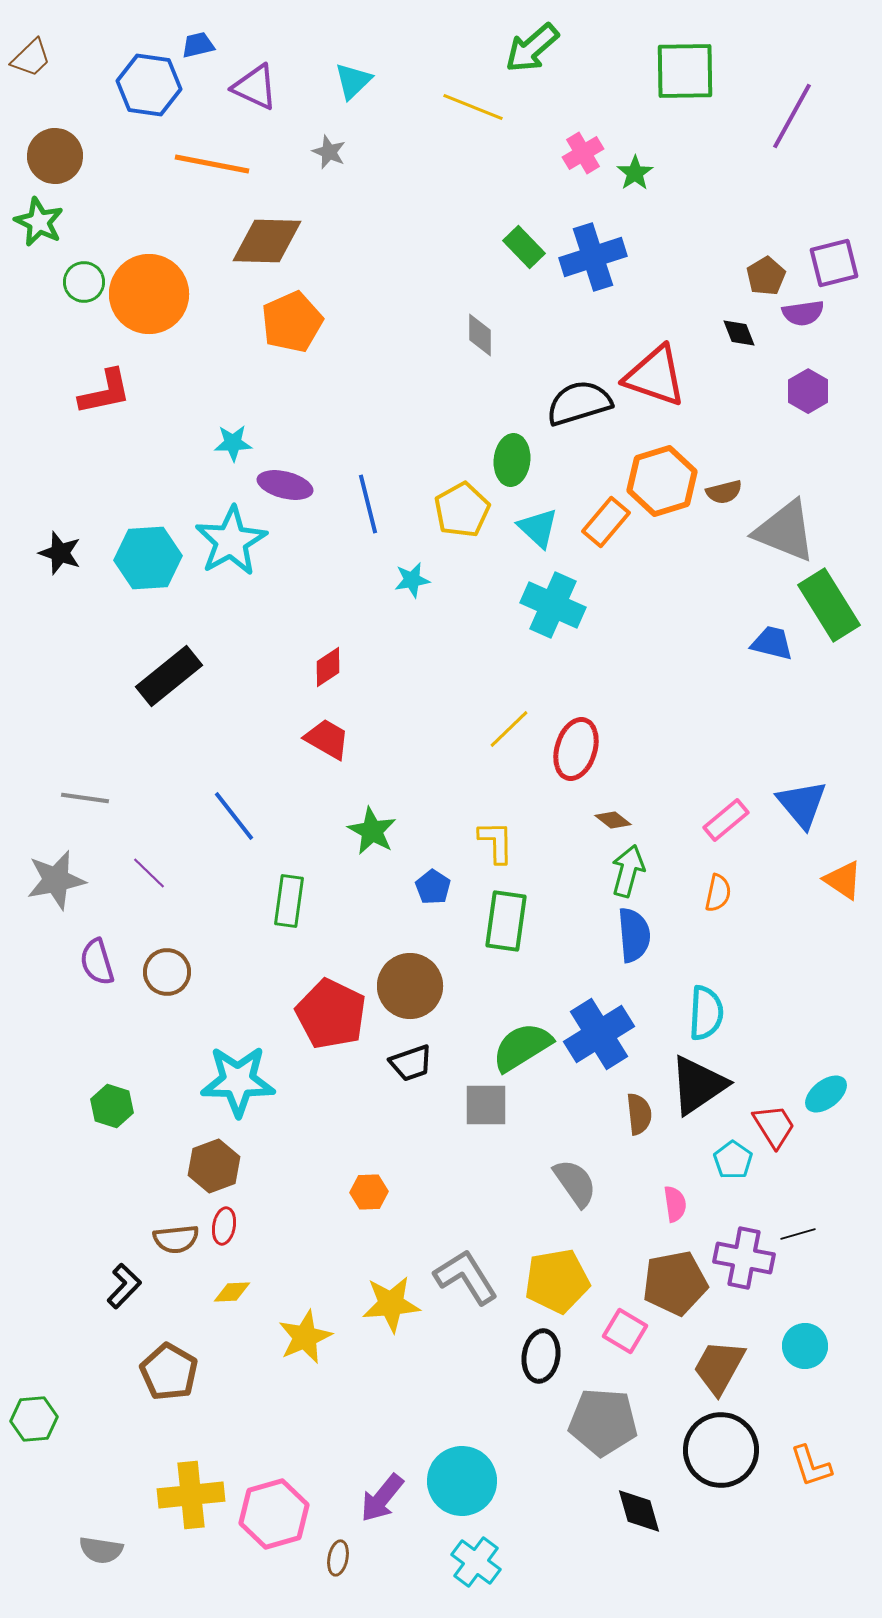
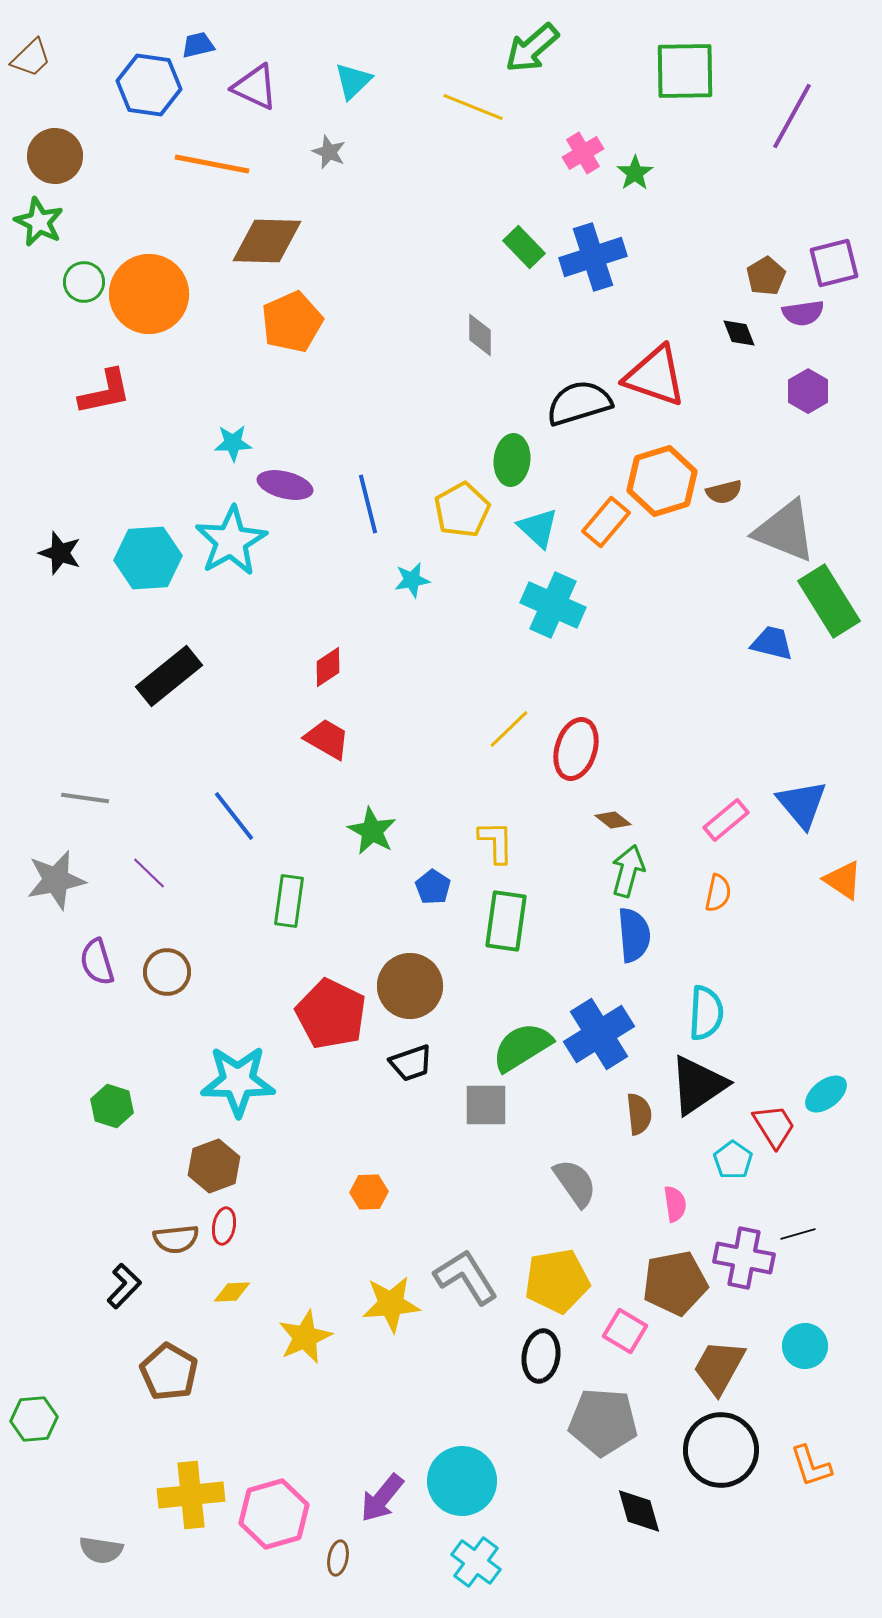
green rectangle at (829, 605): moved 4 px up
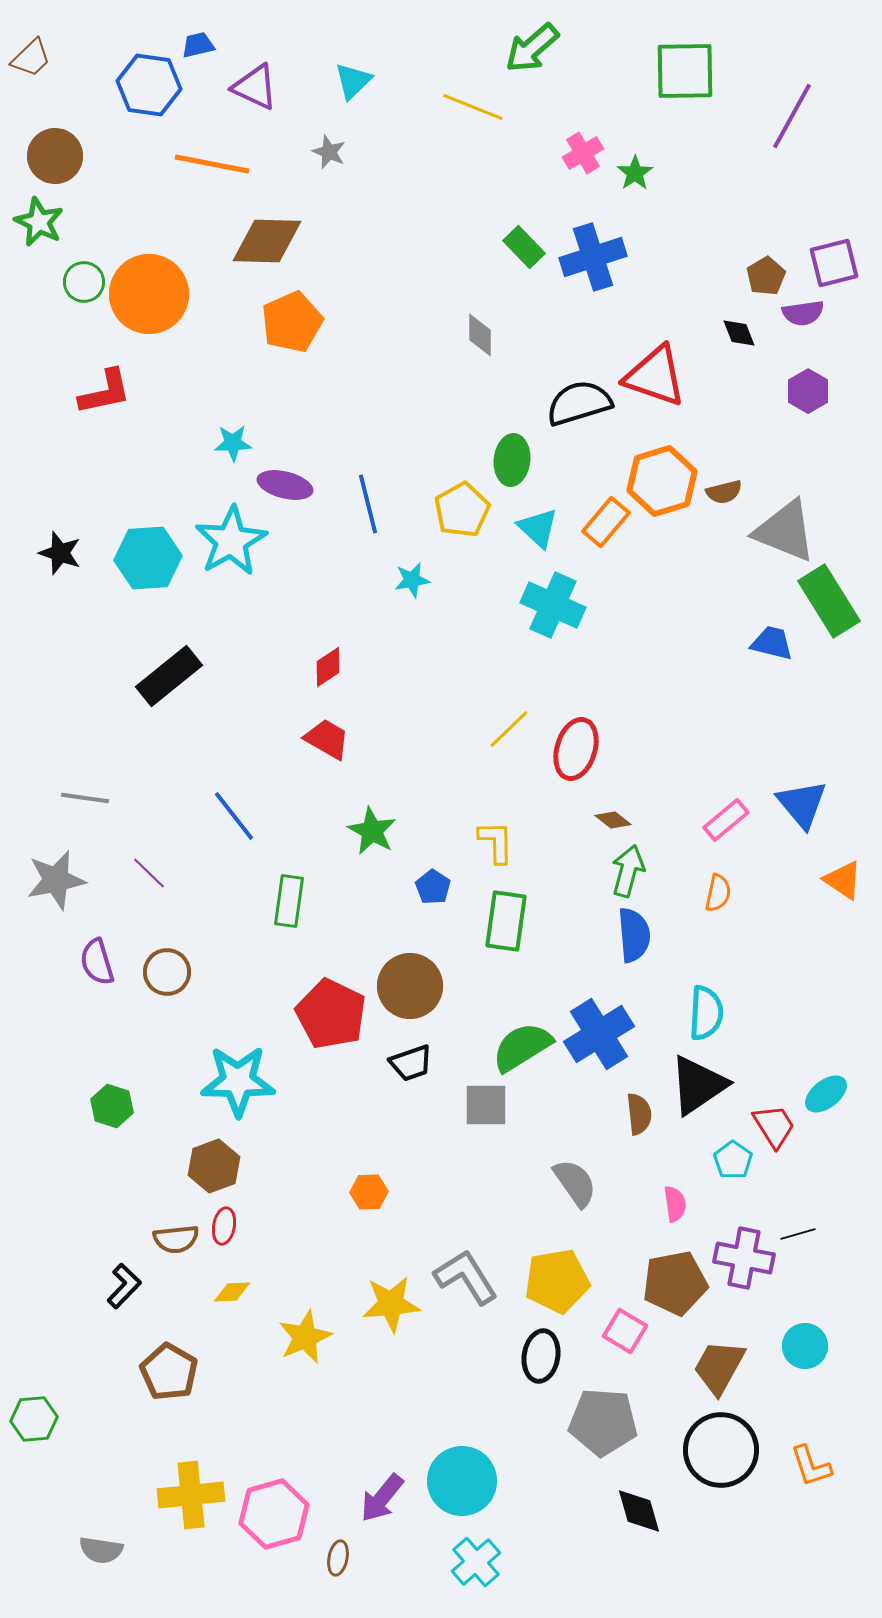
cyan cross at (476, 1562): rotated 12 degrees clockwise
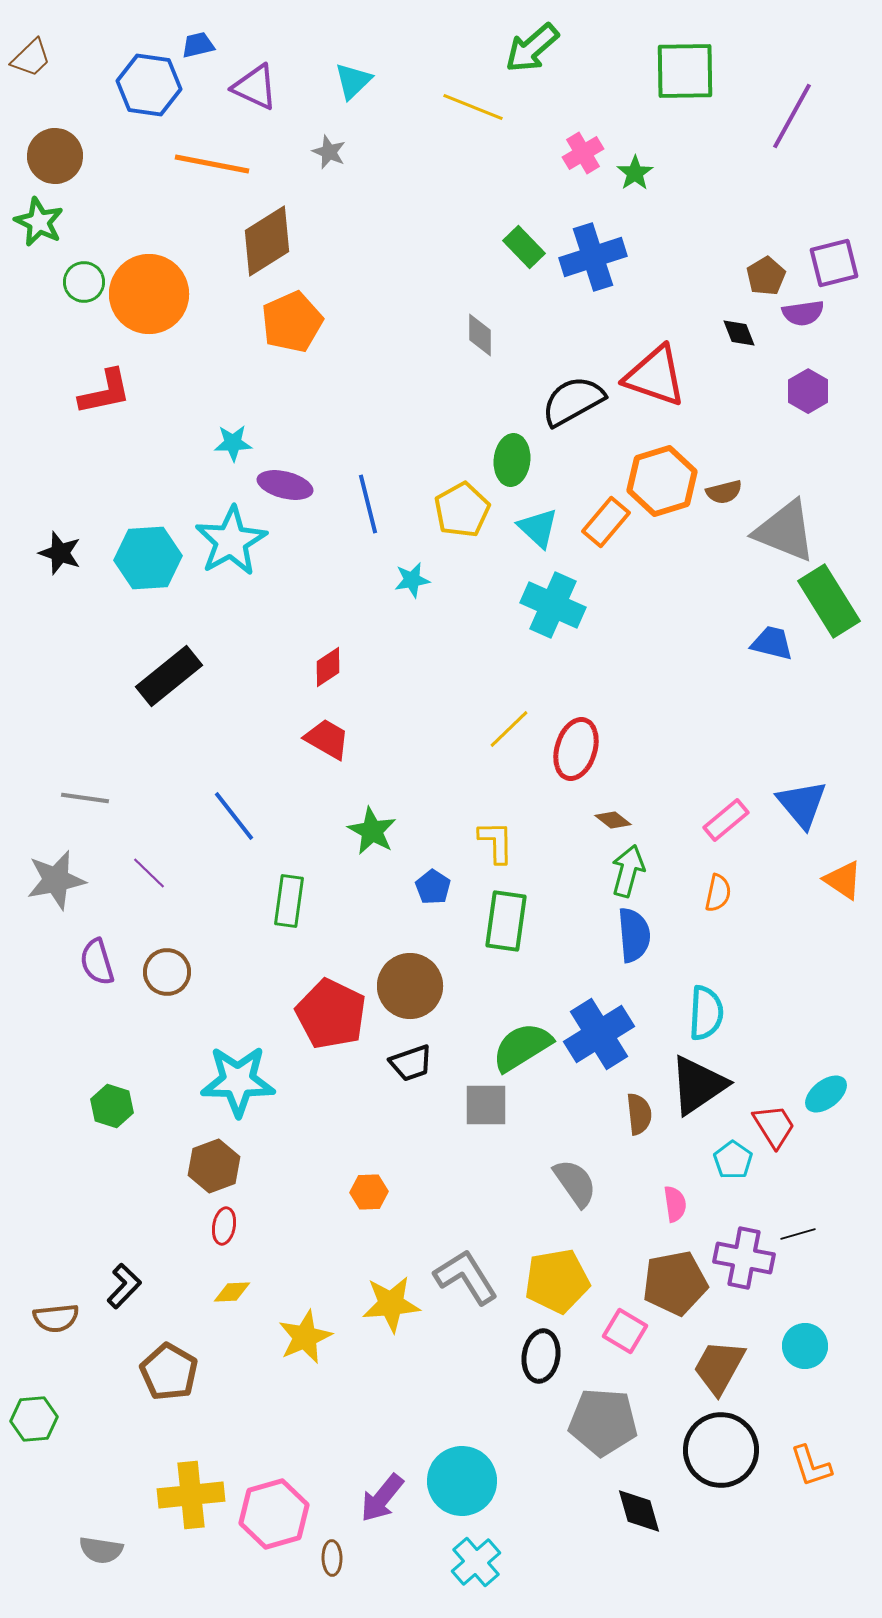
brown diamond at (267, 241): rotated 34 degrees counterclockwise
black semicircle at (579, 403): moved 6 px left, 2 px up; rotated 12 degrees counterclockwise
brown semicircle at (176, 1239): moved 120 px left, 79 px down
brown ellipse at (338, 1558): moved 6 px left; rotated 12 degrees counterclockwise
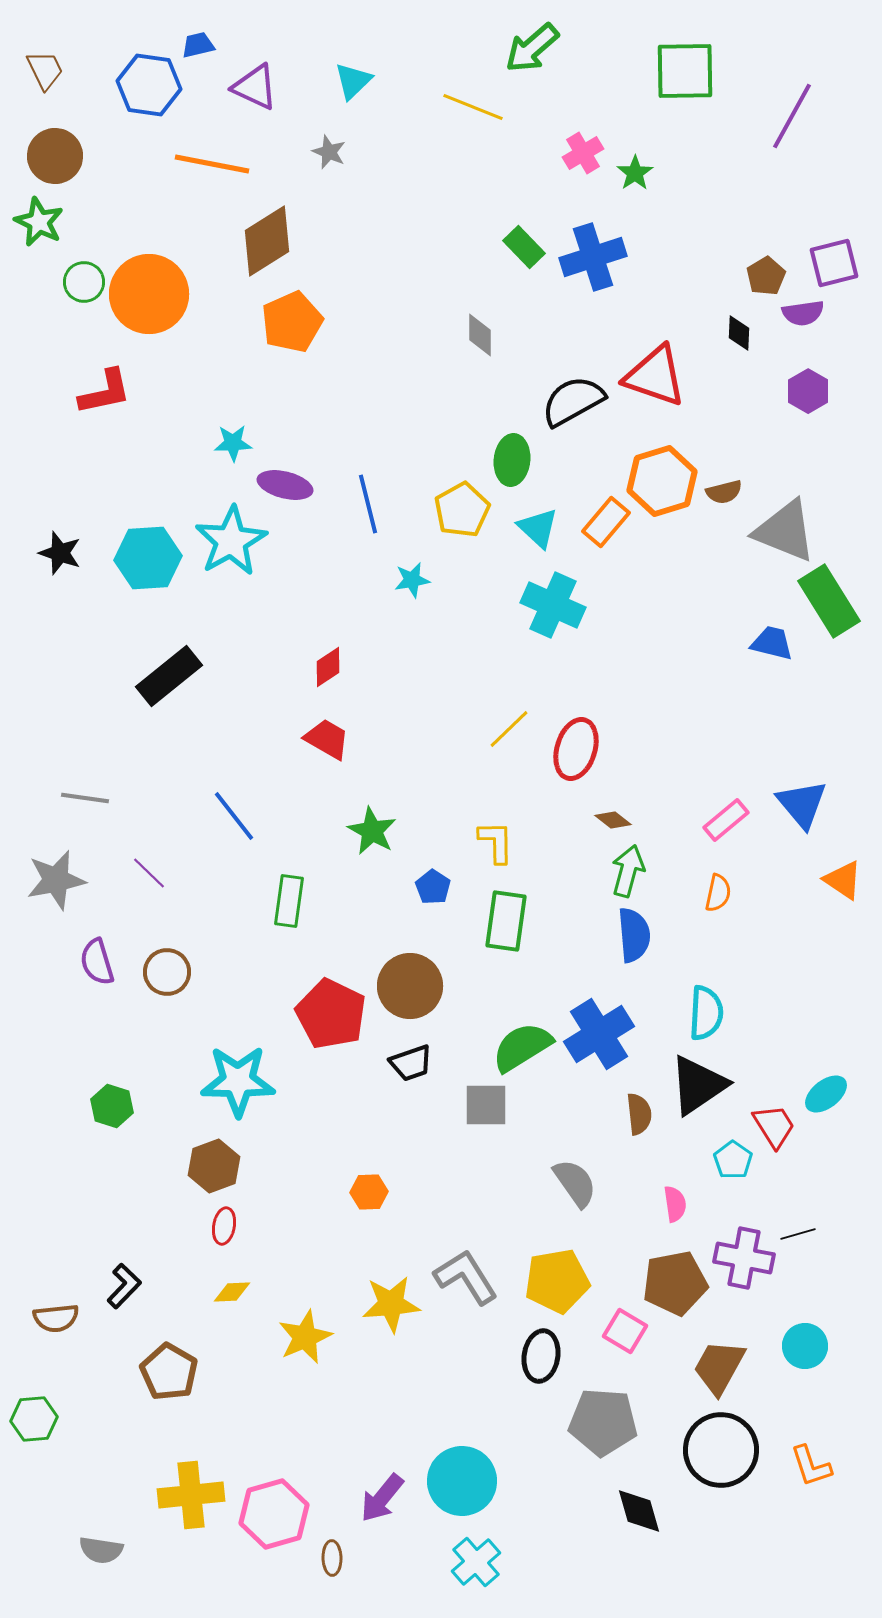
brown trapezoid at (31, 58): moved 14 px right, 12 px down; rotated 72 degrees counterclockwise
black diamond at (739, 333): rotated 24 degrees clockwise
